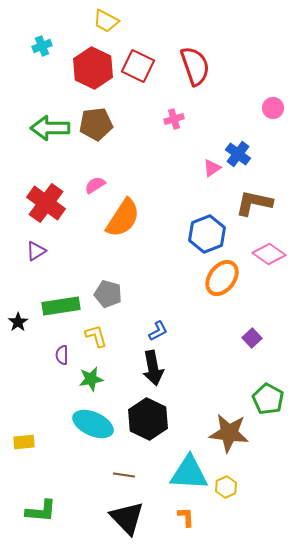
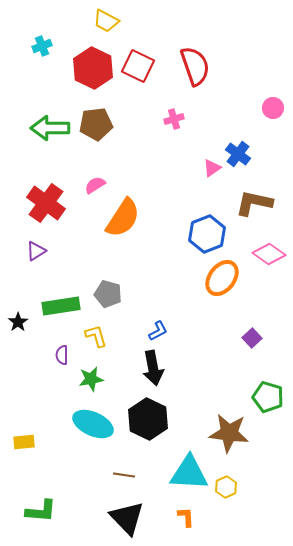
green pentagon: moved 2 px up; rotated 12 degrees counterclockwise
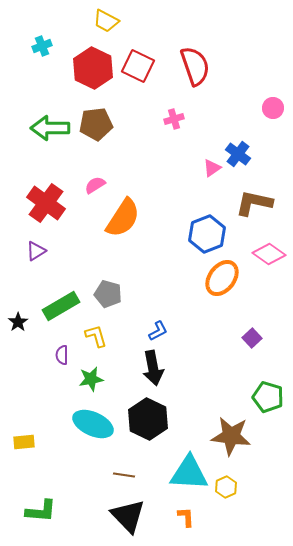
green rectangle: rotated 21 degrees counterclockwise
brown star: moved 2 px right, 3 px down
black triangle: moved 1 px right, 2 px up
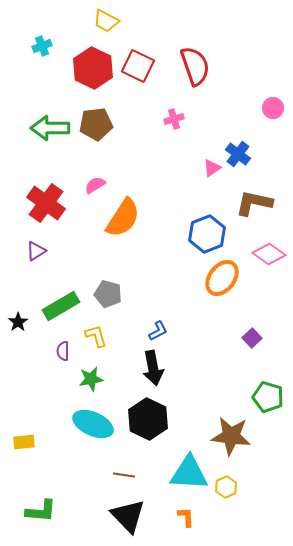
purple semicircle: moved 1 px right, 4 px up
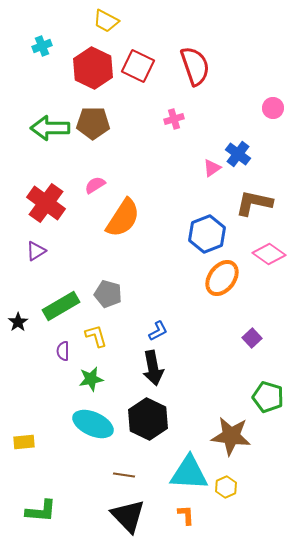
brown pentagon: moved 3 px left, 1 px up; rotated 8 degrees clockwise
orange L-shape: moved 2 px up
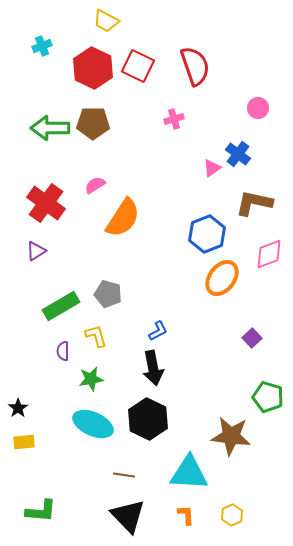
pink circle: moved 15 px left
pink diamond: rotated 56 degrees counterclockwise
black star: moved 86 px down
yellow hexagon: moved 6 px right, 28 px down
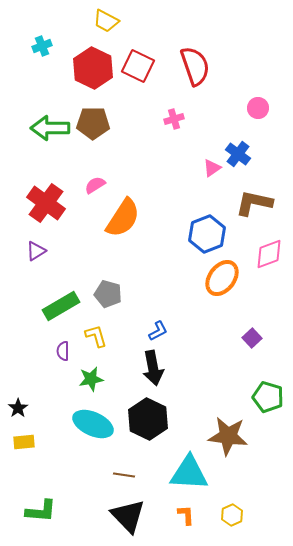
brown star: moved 3 px left
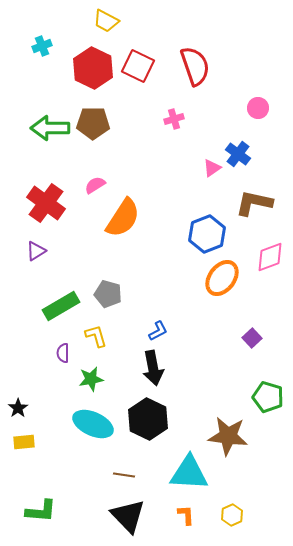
pink diamond: moved 1 px right, 3 px down
purple semicircle: moved 2 px down
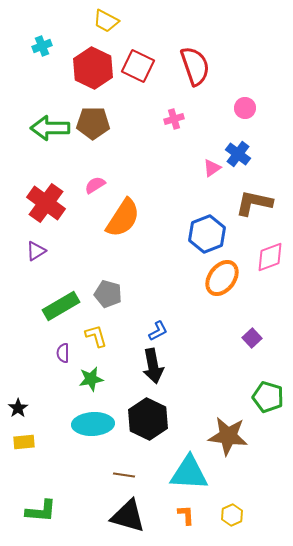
pink circle: moved 13 px left
black arrow: moved 2 px up
cyan ellipse: rotated 27 degrees counterclockwise
black triangle: rotated 30 degrees counterclockwise
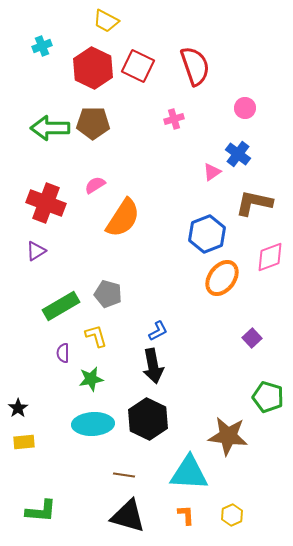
pink triangle: moved 4 px down
red cross: rotated 15 degrees counterclockwise
